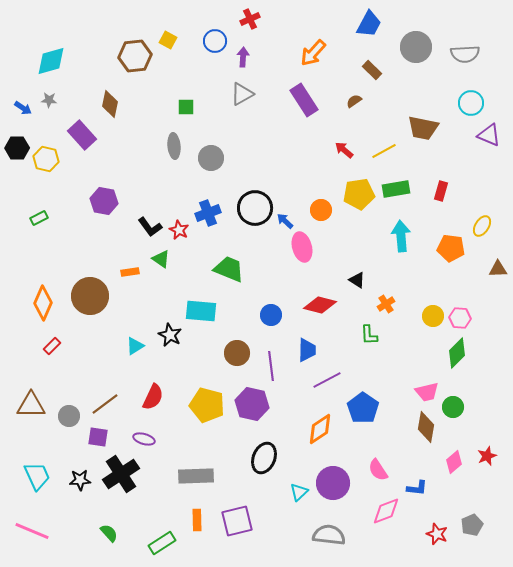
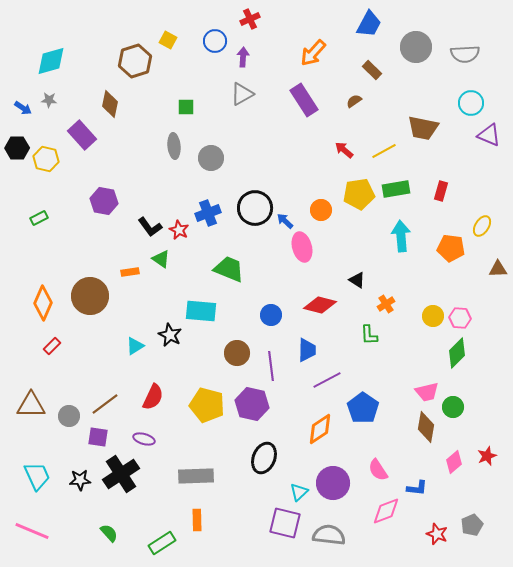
brown hexagon at (135, 56): moved 5 px down; rotated 12 degrees counterclockwise
purple square at (237, 521): moved 48 px right, 2 px down; rotated 28 degrees clockwise
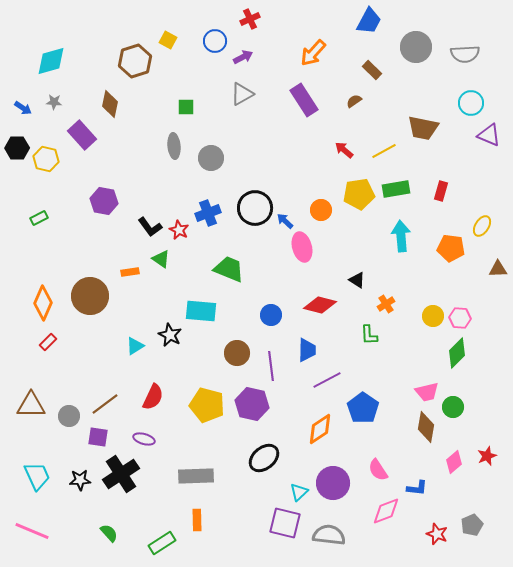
blue trapezoid at (369, 24): moved 3 px up
purple arrow at (243, 57): rotated 60 degrees clockwise
gray star at (49, 100): moved 5 px right, 2 px down
red rectangle at (52, 346): moved 4 px left, 4 px up
black ellipse at (264, 458): rotated 28 degrees clockwise
